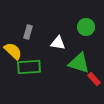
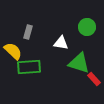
green circle: moved 1 px right
white triangle: moved 3 px right
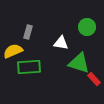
yellow semicircle: rotated 66 degrees counterclockwise
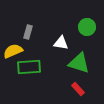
red rectangle: moved 16 px left, 10 px down
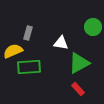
green circle: moved 6 px right
gray rectangle: moved 1 px down
green triangle: rotated 45 degrees counterclockwise
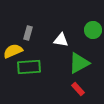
green circle: moved 3 px down
white triangle: moved 3 px up
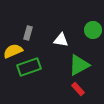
green triangle: moved 2 px down
green rectangle: rotated 15 degrees counterclockwise
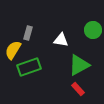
yellow semicircle: moved 1 px up; rotated 36 degrees counterclockwise
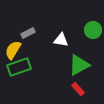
gray rectangle: rotated 48 degrees clockwise
green rectangle: moved 10 px left
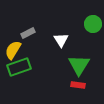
green circle: moved 6 px up
white triangle: rotated 49 degrees clockwise
green triangle: rotated 30 degrees counterclockwise
red rectangle: moved 4 px up; rotated 40 degrees counterclockwise
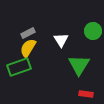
green circle: moved 7 px down
yellow semicircle: moved 15 px right, 2 px up
red rectangle: moved 8 px right, 9 px down
